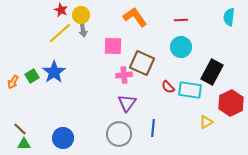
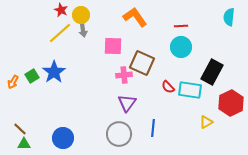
red line: moved 6 px down
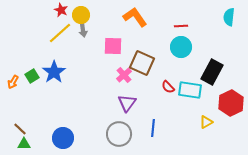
pink cross: rotated 35 degrees counterclockwise
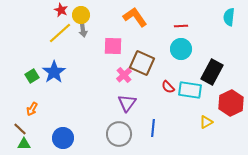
cyan circle: moved 2 px down
orange arrow: moved 19 px right, 27 px down
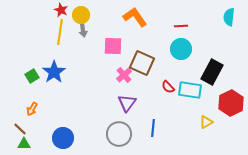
yellow line: moved 1 px up; rotated 40 degrees counterclockwise
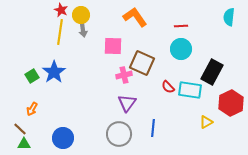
pink cross: rotated 28 degrees clockwise
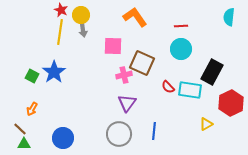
green square: rotated 32 degrees counterclockwise
yellow triangle: moved 2 px down
blue line: moved 1 px right, 3 px down
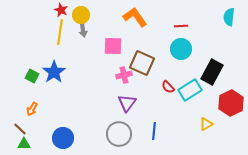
cyan rectangle: rotated 40 degrees counterclockwise
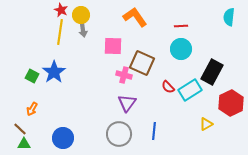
pink cross: rotated 28 degrees clockwise
